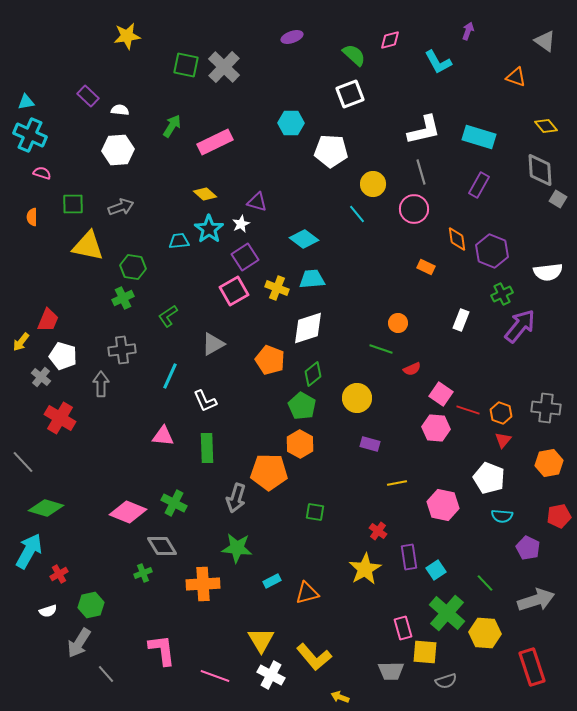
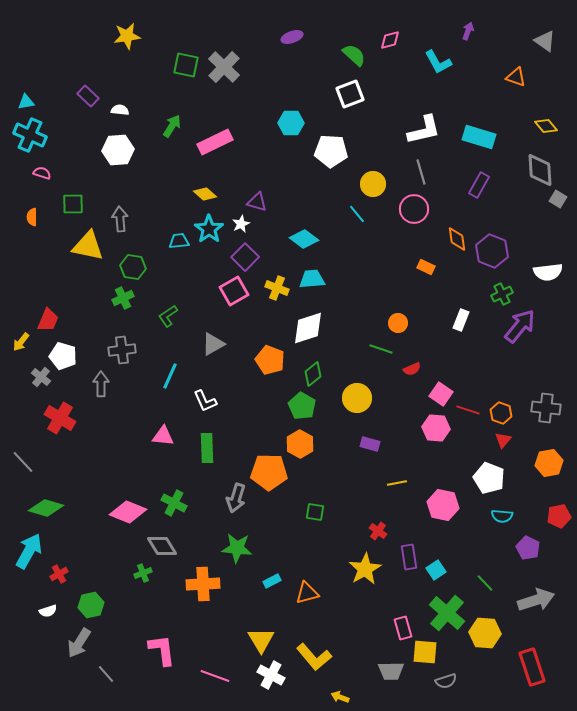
gray arrow at (121, 207): moved 1 px left, 12 px down; rotated 75 degrees counterclockwise
purple square at (245, 257): rotated 12 degrees counterclockwise
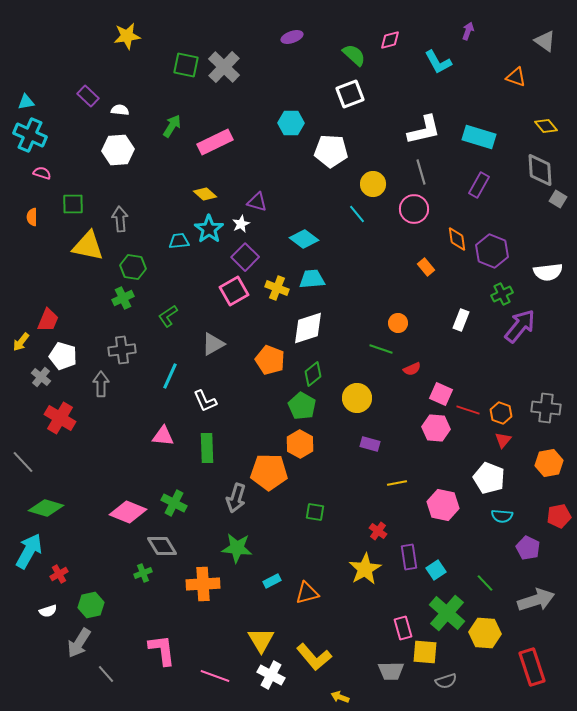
orange rectangle at (426, 267): rotated 24 degrees clockwise
pink square at (441, 394): rotated 10 degrees counterclockwise
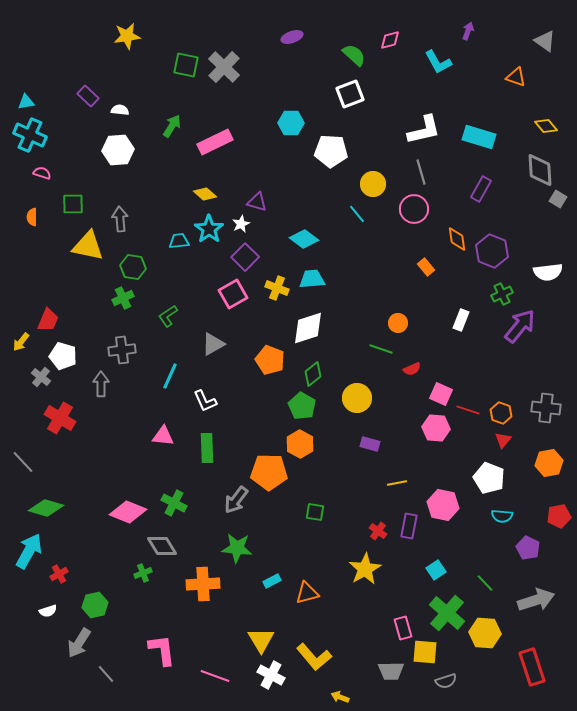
purple rectangle at (479, 185): moved 2 px right, 4 px down
pink square at (234, 291): moved 1 px left, 3 px down
gray arrow at (236, 498): moved 2 px down; rotated 20 degrees clockwise
purple rectangle at (409, 557): moved 31 px up; rotated 20 degrees clockwise
green hexagon at (91, 605): moved 4 px right
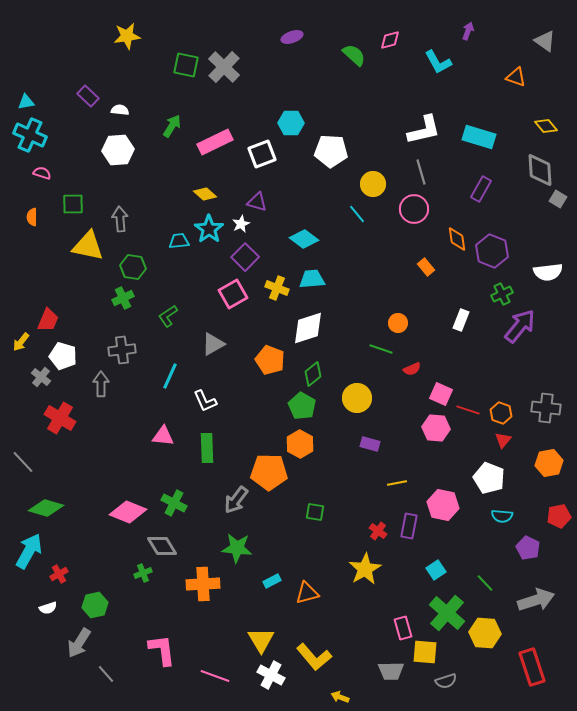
white square at (350, 94): moved 88 px left, 60 px down
white semicircle at (48, 611): moved 3 px up
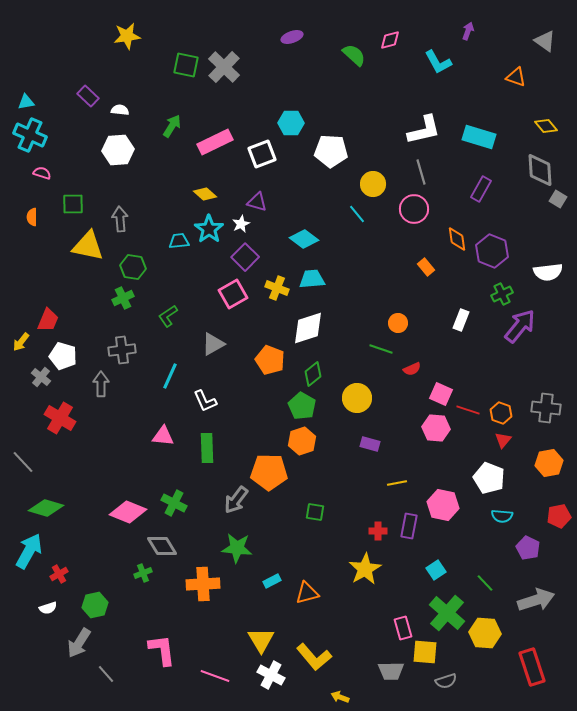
orange hexagon at (300, 444): moved 2 px right, 3 px up; rotated 12 degrees clockwise
red cross at (378, 531): rotated 36 degrees counterclockwise
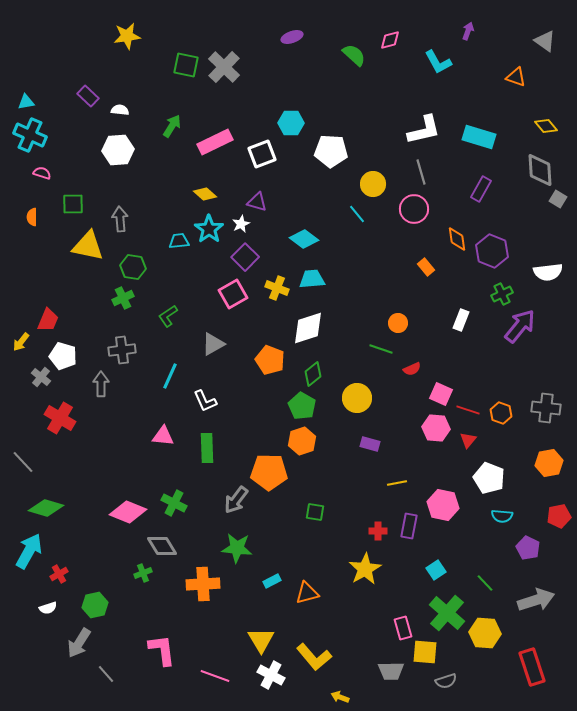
red triangle at (503, 440): moved 35 px left
